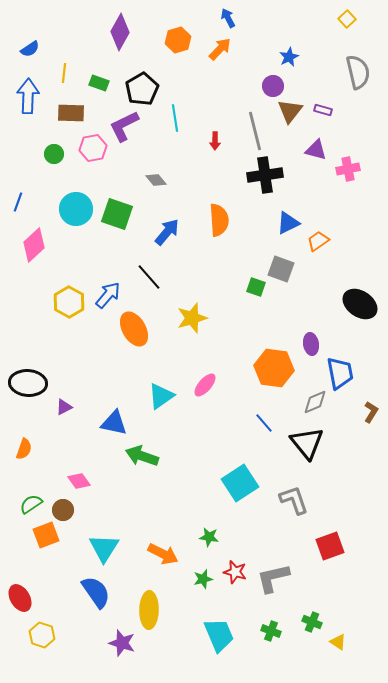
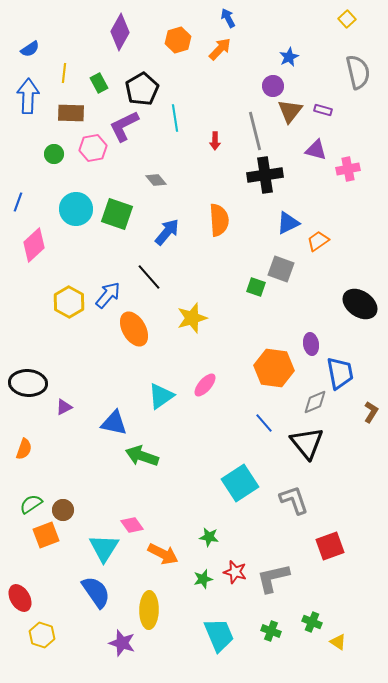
green rectangle at (99, 83): rotated 42 degrees clockwise
pink diamond at (79, 481): moved 53 px right, 44 px down
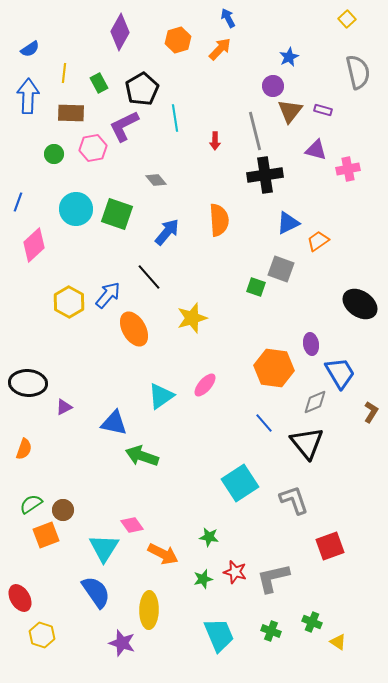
blue trapezoid at (340, 373): rotated 20 degrees counterclockwise
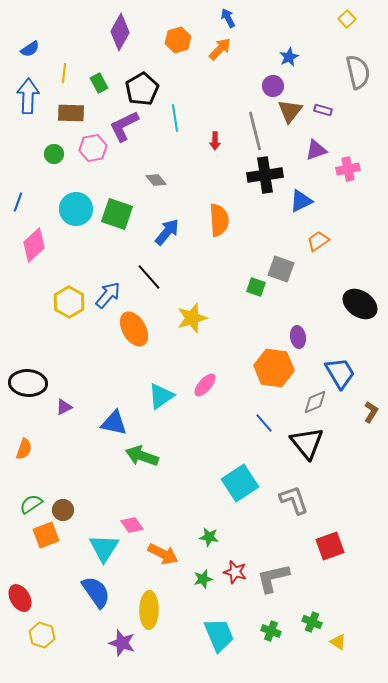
purple triangle at (316, 150): rotated 35 degrees counterclockwise
blue triangle at (288, 223): moved 13 px right, 22 px up
purple ellipse at (311, 344): moved 13 px left, 7 px up
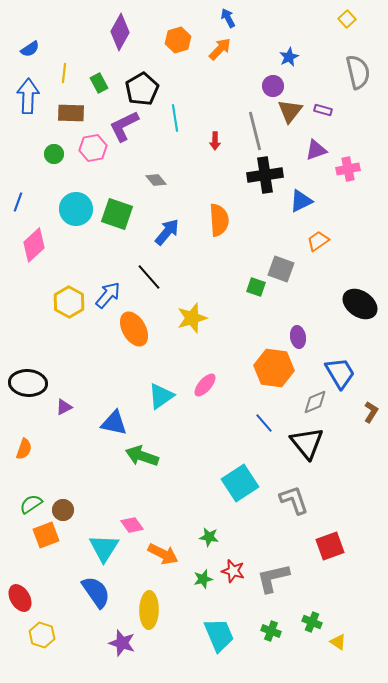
red star at (235, 572): moved 2 px left, 1 px up
